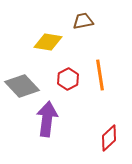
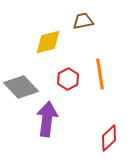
yellow diamond: rotated 24 degrees counterclockwise
orange line: moved 1 px up
gray diamond: moved 1 px left, 1 px down
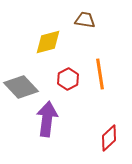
brown trapezoid: moved 2 px right, 1 px up; rotated 20 degrees clockwise
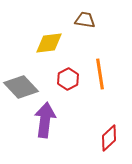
yellow diamond: moved 1 px right, 1 px down; rotated 8 degrees clockwise
purple arrow: moved 2 px left, 1 px down
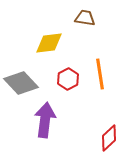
brown trapezoid: moved 2 px up
gray diamond: moved 4 px up
